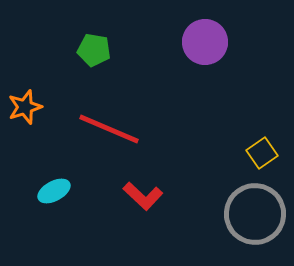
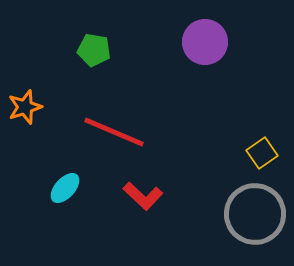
red line: moved 5 px right, 3 px down
cyan ellipse: moved 11 px right, 3 px up; rotated 20 degrees counterclockwise
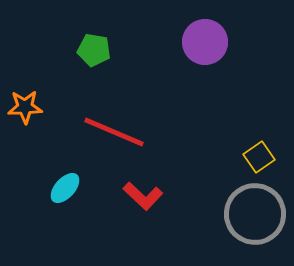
orange star: rotated 16 degrees clockwise
yellow square: moved 3 px left, 4 px down
